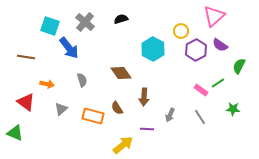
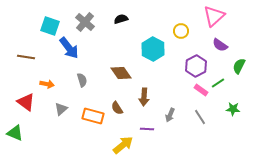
purple hexagon: moved 16 px down
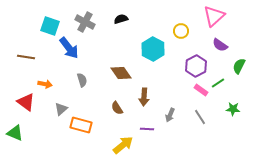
gray cross: rotated 12 degrees counterclockwise
orange arrow: moved 2 px left
orange rectangle: moved 12 px left, 9 px down
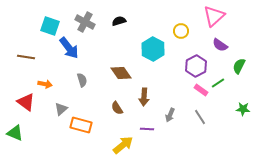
black semicircle: moved 2 px left, 2 px down
green star: moved 10 px right
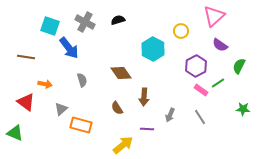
black semicircle: moved 1 px left, 1 px up
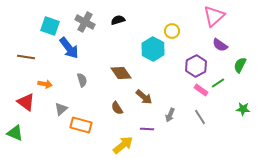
yellow circle: moved 9 px left
green semicircle: moved 1 px right, 1 px up
brown arrow: rotated 54 degrees counterclockwise
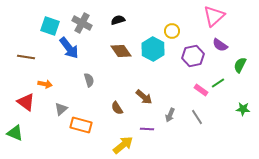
gray cross: moved 3 px left, 1 px down
purple hexagon: moved 3 px left, 10 px up; rotated 15 degrees clockwise
brown diamond: moved 22 px up
gray semicircle: moved 7 px right
gray line: moved 3 px left
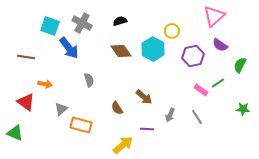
black semicircle: moved 2 px right, 1 px down
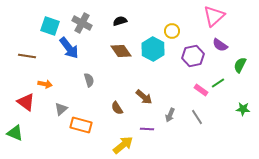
brown line: moved 1 px right, 1 px up
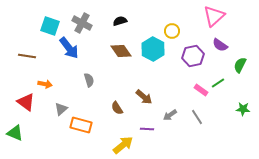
gray arrow: rotated 32 degrees clockwise
